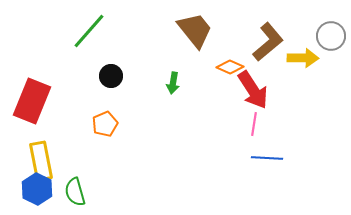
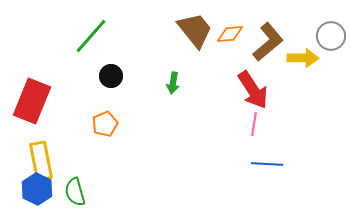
green line: moved 2 px right, 5 px down
orange diamond: moved 33 px up; rotated 28 degrees counterclockwise
blue line: moved 6 px down
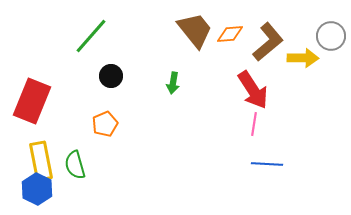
green semicircle: moved 27 px up
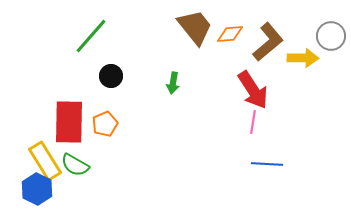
brown trapezoid: moved 3 px up
red rectangle: moved 37 px right, 21 px down; rotated 21 degrees counterclockwise
pink line: moved 1 px left, 2 px up
yellow rectangle: moved 4 px right; rotated 21 degrees counterclockwise
green semicircle: rotated 44 degrees counterclockwise
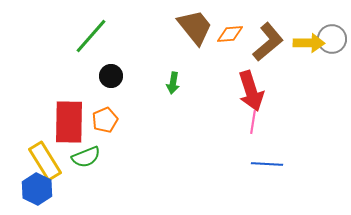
gray circle: moved 1 px right, 3 px down
yellow arrow: moved 6 px right, 15 px up
red arrow: moved 2 px left, 1 px down; rotated 15 degrees clockwise
orange pentagon: moved 4 px up
green semicircle: moved 11 px right, 8 px up; rotated 52 degrees counterclockwise
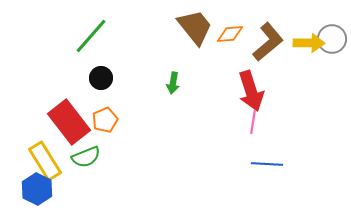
black circle: moved 10 px left, 2 px down
red rectangle: rotated 39 degrees counterclockwise
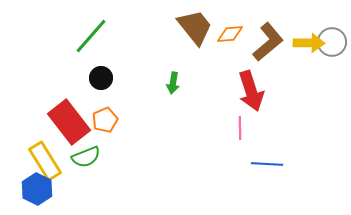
gray circle: moved 3 px down
pink line: moved 13 px left, 6 px down; rotated 10 degrees counterclockwise
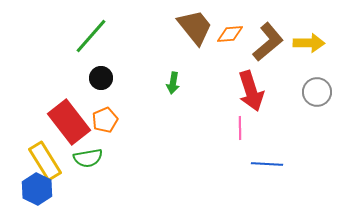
gray circle: moved 15 px left, 50 px down
green semicircle: moved 2 px right, 1 px down; rotated 12 degrees clockwise
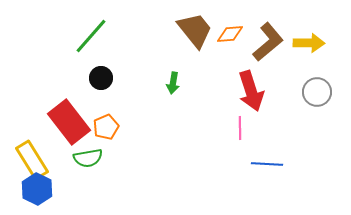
brown trapezoid: moved 3 px down
orange pentagon: moved 1 px right, 7 px down
yellow rectangle: moved 13 px left, 1 px up
